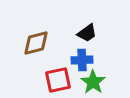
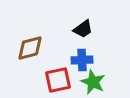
black trapezoid: moved 4 px left, 4 px up
brown diamond: moved 6 px left, 5 px down
green star: rotated 10 degrees counterclockwise
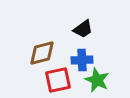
brown diamond: moved 12 px right, 5 px down
green star: moved 4 px right, 2 px up
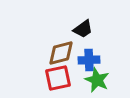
brown diamond: moved 19 px right
blue cross: moved 7 px right
red square: moved 2 px up
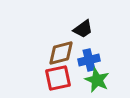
blue cross: rotated 10 degrees counterclockwise
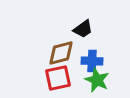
blue cross: moved 3 px right, 1 px down; rotated 15 degrees clockwise
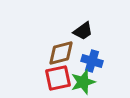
black trapezoid: moved 2 px down
blue cross: rotated 15 degrees clockwise
green star: moved 14 px left, 2 px down; rotated 30 degrees clockwise
